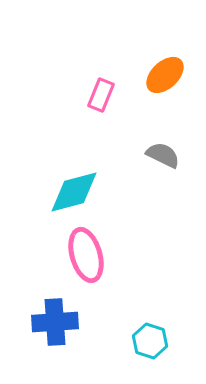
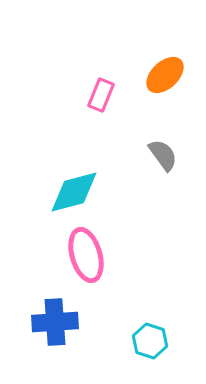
gray semicircle: rotated 28 degrees clockwise
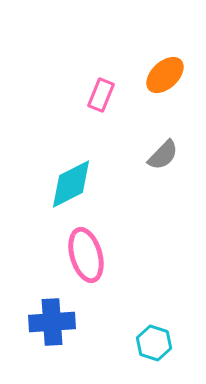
gray semicircle: rotated 80 degrees clockwise
cyan diamond: moved 3 px left, 8 px up; rotated 12 degrees counterclockwise
blue cross: moved 3 px left
cyan hexagon: moved 4 px right, 2 px down
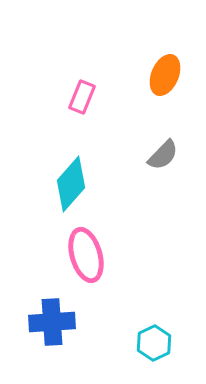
orange ellipse: rotated 24 degrees counterclockwise
pink rectangle: moved 19 px left, 2 px down
cyan diamond: rotated 22 degrees counterclockwise
cyan hexagon: rotated 16 degrees clockwise
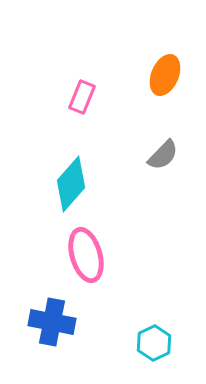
blue cross: rotated 15 degrees clockwise
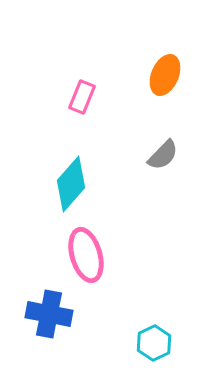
blue cross: moved 3 px left, 8 px up
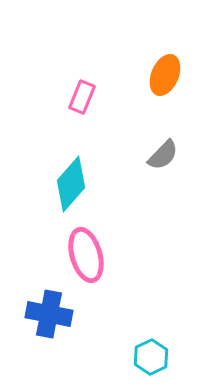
cyan hexagon: moved 3 px left, 14 px down
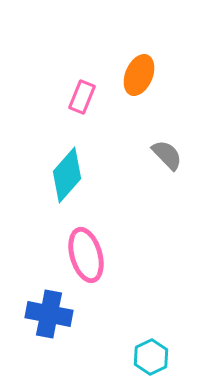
orange ellipse: moved 26 px left
gray semicircle: moved 4 px right; rotated 88 degrees counterclockwise
cyan diamond: moved 4 px left, 9 px up
